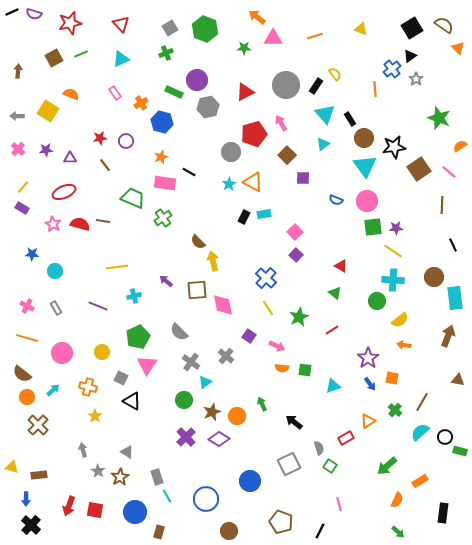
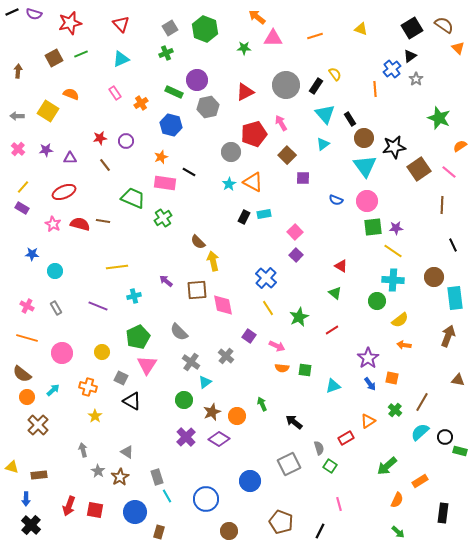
blue hexagon at (162, 122): moved 9 px right, 3 px down
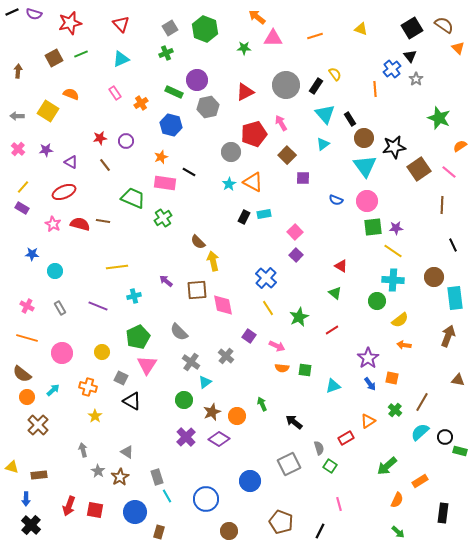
black triangle at (410, 56): rotated 32 degrees counterclockwise
purple triangle at (70, 158): moved 1 px right, 4 px down; rotated 32 degrees clockwise
gray rectangle at (56, 308): moved 4 px right
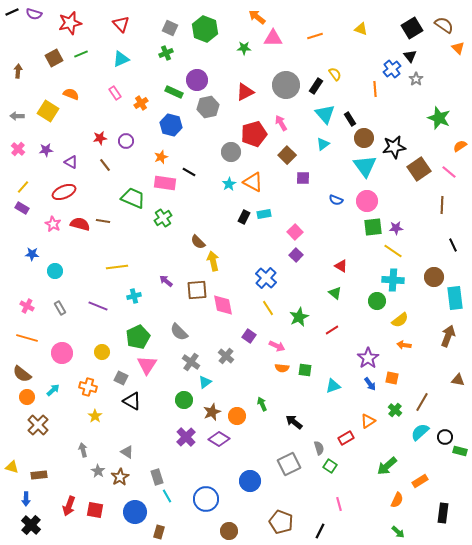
gray square at (170, 28): rotated 35 degrees counterclockwise
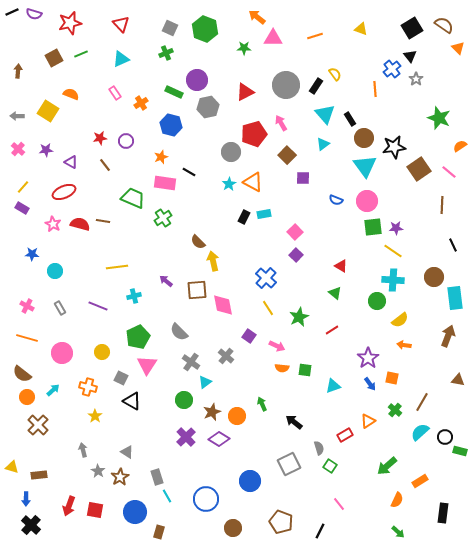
red rectangle at (346, 438): moved 1 px left, 3 px up
pink line at (339, 504): rotated 24 degrees counterclockwise
brown circle at (229, 531): moved 4 px right, 3 px up
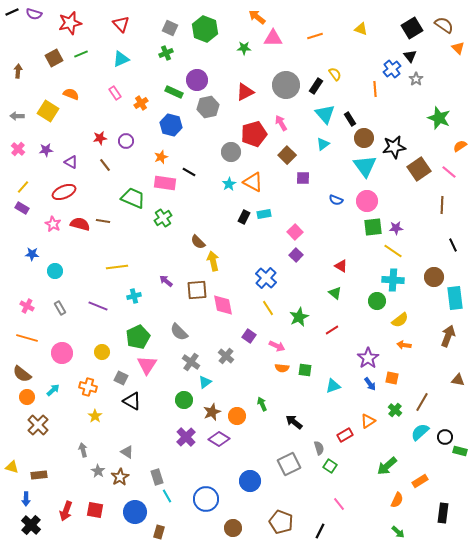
red arrow at (69, 506): moved 3 px left, 5 px down
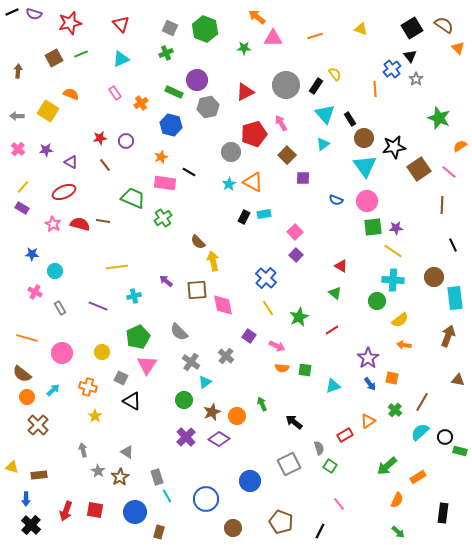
pink cross at (27, 306): moved 8 px right, 14 px up
orange rectangle at (420, 481): moved 2 px left, 4 px up
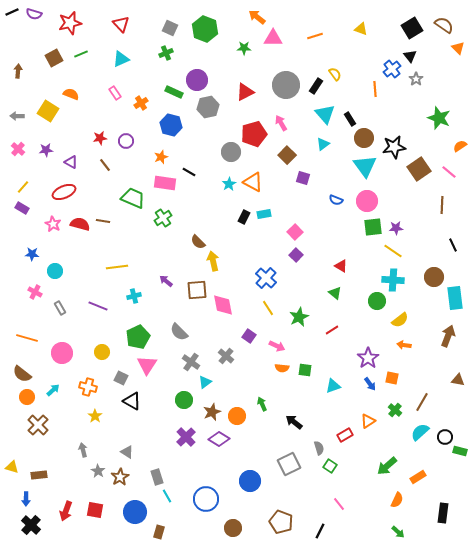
purple square at (303, 178): rotated 16 degrees clockwise
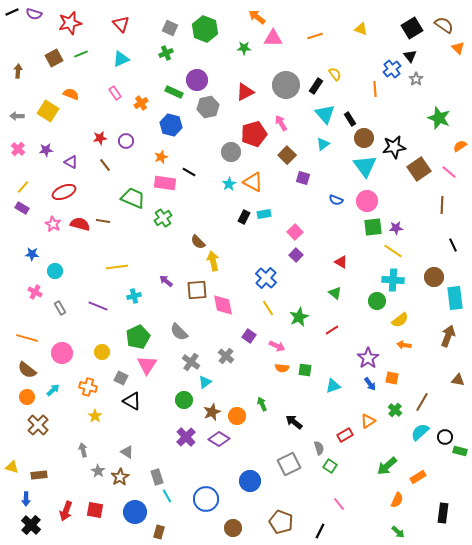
red triangle at (341, 266): moved 4 px up
brown semicircle at (22, 374): moved 5 px right, 4 px up
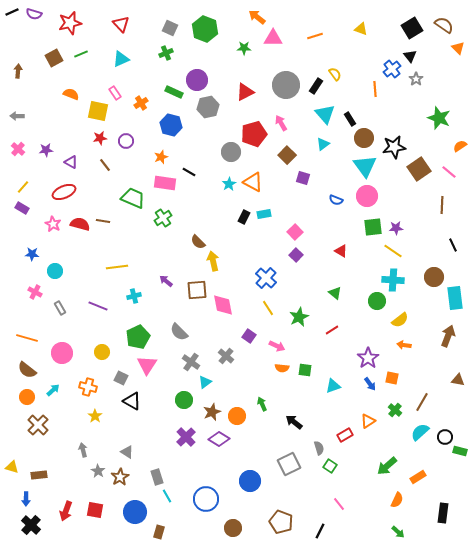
yellow square at (48, 111): moved 50 px right; rotated 20 degrees counterclockwise
pink circle at (367, 201): moved 5 px up
red triangle at (341, 262): moved 11 px up
